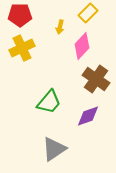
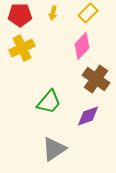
yellow arrow: moved 7 px left, 14 px up
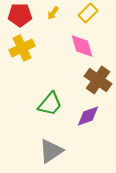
yellow arrow: rotated 24 degrees clockwise
pink diamond: rotated 60 degrees counterclockwise
brown cross: moved 2 px right, 1 px down
green trapezoid: moved 1 px right, 2 px down
gray triangle: moved 3 px left, 2 px down
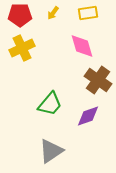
yellow rectangle: rotated 36 degrees clockwise
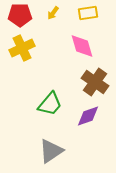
brown cross: moved 3 px left, 2 px down
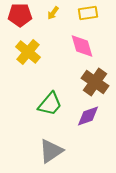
yellow cross: moved 6 px right, 4 px down; rotated 25 degrees counterclockwise
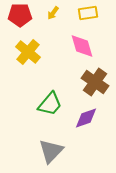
purple diamond: moved 2 px left, 2 px down
gray triangle: rotated 12 degrees counterclockwise
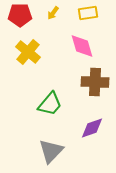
brown cross: rotated 32 degrees counterclockwise
purple diamond: moved 6 px right, 10 px down
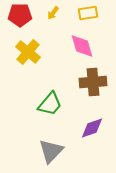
brown cross: moved 2 px left; rotated 8 degrees counterclockwise
